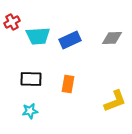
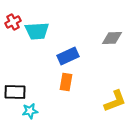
red cross: moved 1 px right
cyan trapezoid: moved 1 px left, 5 px up
blue rectangle: moved 2 px left, 16 px down
black rectangle: moved 16 px left, 13 px down
orange rectangle: moved 2 px left, 2 px up
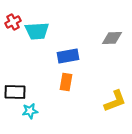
blue rectangle: rotated 15 degrees clockwise
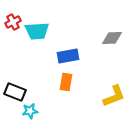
black rectangle: rotated 20 degrees clockwise
yellow L-shape: moved 1 px left, 5 px up
